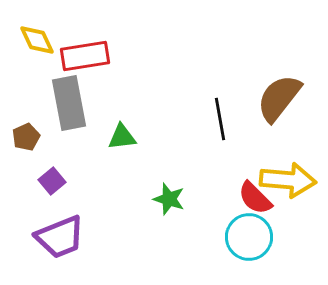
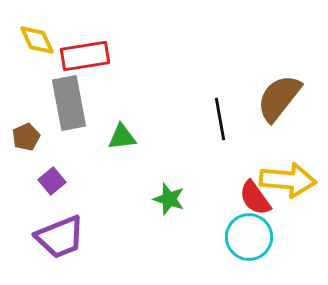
red semicircle: rotated 9 degrees clockwise
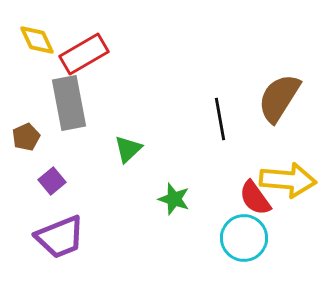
red rectangle: moved 1 px left, 2 px up; rotated 21 degrees counterclockwise
brown semicircle: rotated 6 degrees counterclockwise
green triangle: moved 6 px right, 12 px down; rotated 36 degrees counterclockwise
green star: moved 5 px right
cyan circle: moved 5 px left, 1 px down
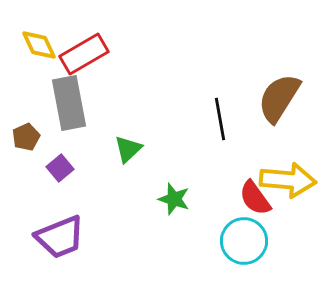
yellow diamond: moved 2 px right, 5 px down
purple square: moved 8 px right, 13 px up
cyan circle: moved 3 px down
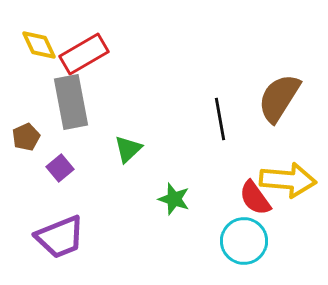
gray rectangle: moved 2 px right, 1 px up
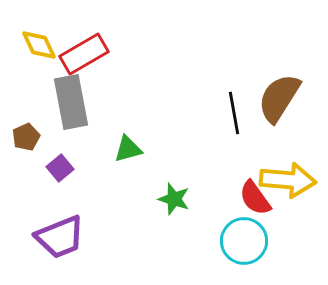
black line: moved 14 px right, 6 px up
green triangle: rotated 28 degrees clockwise
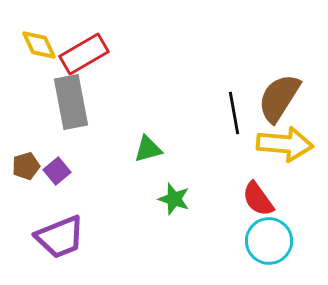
brown pentagon: moved 29 px down; rotated 8 degrees clockwise
green triangle: moved 20 px right
purple square: moved 3 px left, 3 px down
yellow arrow: moved 3 px left, 36 px up
red semicircle: moved 3 px right, 1 px down
cyan circle: moved 25 px right
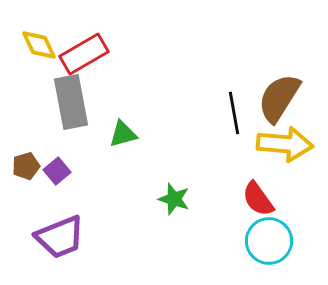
green triangle: moved 25 px left, 15 px up
